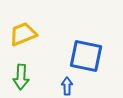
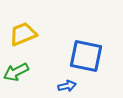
green arrow: moved 5 px left, 5 px up; rotated 60 degrees clockwise
blue arrow: rotated 78 degrees clockwise
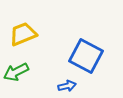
blue square: rotated 16 degrees clockwise
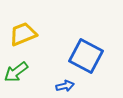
green arrow: rotated 10 degrees counterclockwise
blue arrow: moved 2 px left
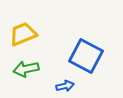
green arrow: moved 10 px right, 3 px up; rotated 25 degrees clockwise
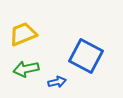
blue arrow: moved 8 px left, 4 px up
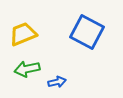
blue square: moved 1 px right, 24 px up
green arrow: moved 1 px right
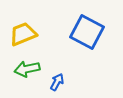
blue arrow: rotated 48 degrees counterclockwise
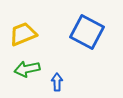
blue arrow: rotated 30 degrees counterclockwise
